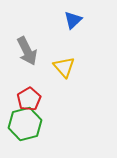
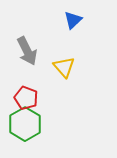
red pentagon: moved 3 px left, 1 px up; rotated 20 degrees counterclockwise
green hexagon: rotated 16 degrees counterclockwise
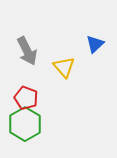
blue triangle: moved 22 px right, 24 px down
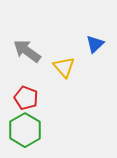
gray arrow: rotated 152 degrees clockwise
green hexagon: moved 6 px down
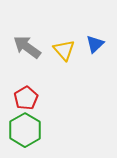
gray arrow: moved 4 px up
yellow triangle: moved 17 px up
red pentagon: rotated 20 degrees clockwise
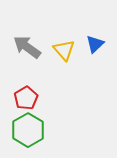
green hexagon: moved 3 px right
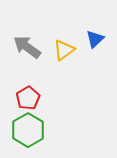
blue triangle: moved 5 px up
yellow triangle: rotated 35 degrees clockwise
red pentagon: moved 2 px right
